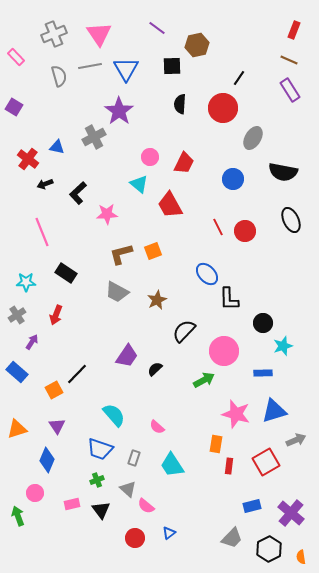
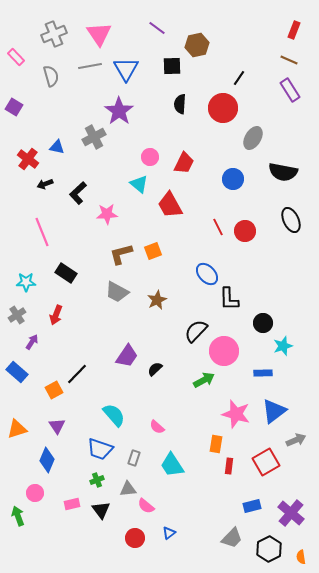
gray semicircle at (59, 76): moved 8 px left
black semicircle at (184, 331): moved 12 px right
blue triangle at (274, 411): rotated 20 degrees counterclockwise
gray triangle at (128, 489): rotated 48 degrees counterclockwise
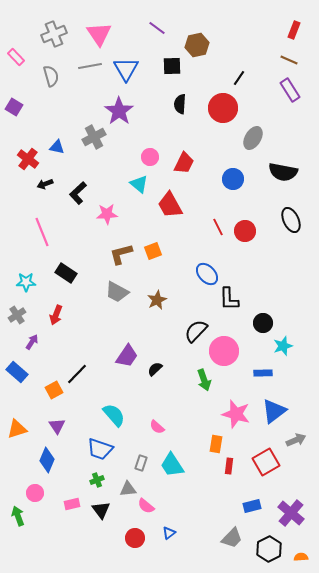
green arrow at (204, 380): rotated 100 degrees clockwise
gray rectangle at (134, 458): moved 7 px right, 5 px down
orange semicircle at (301, 557): rotated 96 degrees clockwise
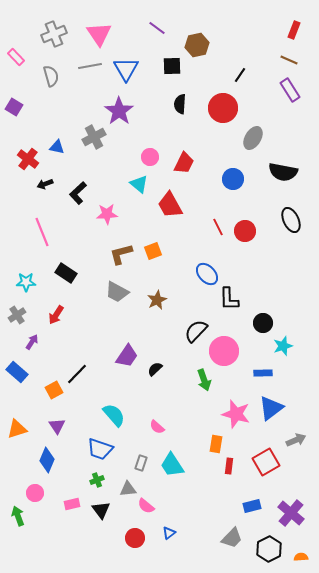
black line at (239, 78): moved 1 px right, 3 px up
red arrow at (56, 315): rotated 12 degrees clockwise
blue triangle at (274, 411): moved 3 px left, 3 px up
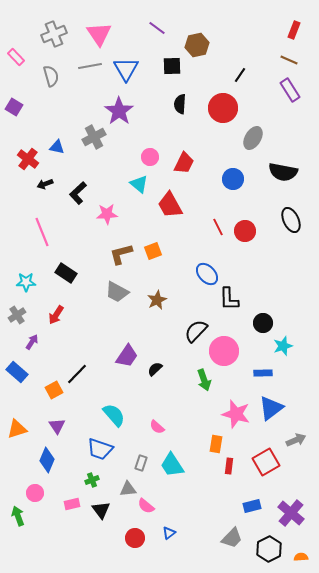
green cross at (97, 480): moved 5 px left
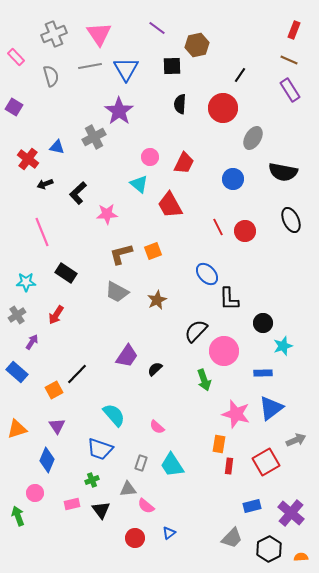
orange rectangle at (216, 444): moved 3 px right
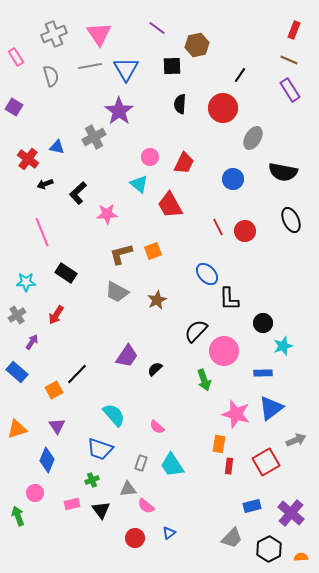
pink rectangle at (16, 57): rotated 12 degrees clockwise
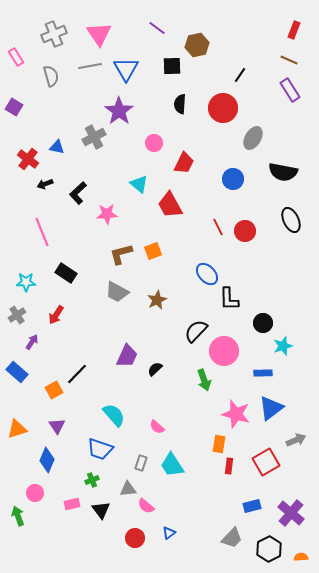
pink circle at (150, 157): moved 4 px right, 14 px up
purple trapezoid at (127, 356): rotated 10 degrees counterclockwise
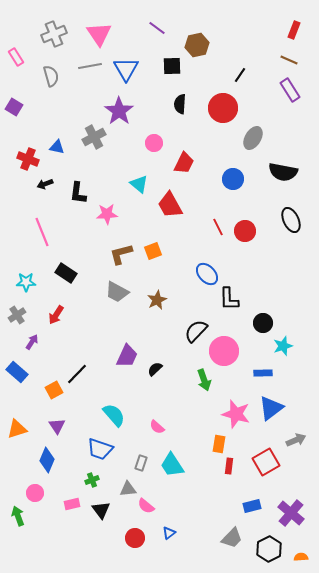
red cross at (28, 159): rotated 15 degrees counterclockwise
black L-shape at (78, 193): rotated 40 degrees counterclockwise
